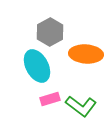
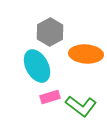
pink rectangle: moved 2 px up
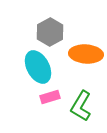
cyan ellipse: moved 1 px right, 1 px down
green L-shape: rotated 84 degrees clockwise
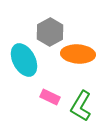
orange ellipse: moved 8 px left
cyan ellipse: moved 14 px left, 7 px up
pink rectangle: rotated 42 degrees clockwise
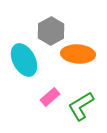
gray hexagon: moved 1 px right, 1 px up
pink rectangle: rotated 66 degrees counterclockwise
green L-shape: rotated 28 degrees clockwise
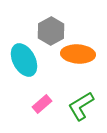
pink rectangle: moved 8 px left, 7 px down
